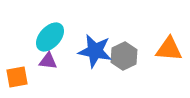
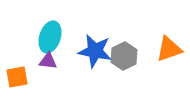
cyan ellipse: rotated 24 degrees counterclockwise
orange triangle: rotated 24 degrees counterclockwise
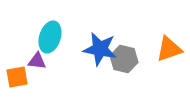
blue star: moved 5 px right, 2 px up
gray hexagon: moved 3 px down; rotated 20 degrees counterclockwise
purple triangle: moved 11 px left
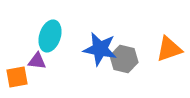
cyan ellipse: moved 1 px up
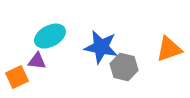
cyan ellipse: rotated 44 degrees clockwise
blue star: moved 1 px right, 2 px up
gray hexagon: moved 8 px down
orange square: rotated 15 degrees counterclockwise
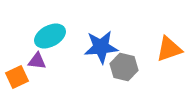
blue star: rotated 16 degrees counterclockwise
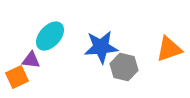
cyan ellipse: rotated 20 degrees counterclockwise
purple triangle: moved 6 px left, 1 px up
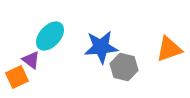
purple triangle: rotated 30 degrees clockwise
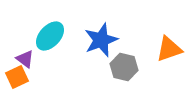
blue star: moved 7 px up; rotated 16 degrees counterclockwise
purple triangle: moved 6 px left, 1 px up
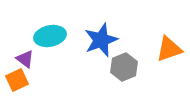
cyan ellipse: rotated 36 degrees clockwise
gray hexagon: rotated 24 degrees clockwise
orange square: moved 3 px down
